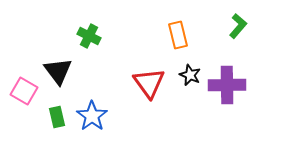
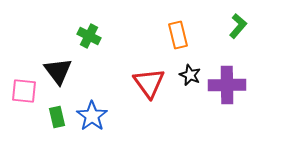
pink square: rotated 24 degrees counterclockwise
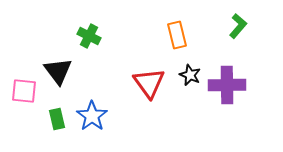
orange rectangle: moved 1 px left
green rectangle: moved 2 px down
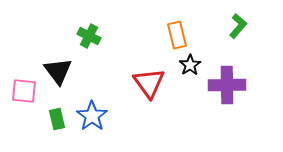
black star: moved 10 px up; rotated 15 degrees clockwise
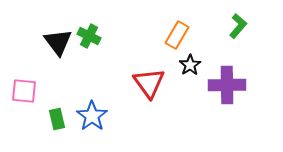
orange rectangle: rotated 44 degrees clockwise
black triangle: moved 29 px up
